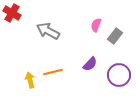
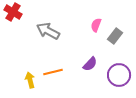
red cross: moved 1 px right, 1 px up
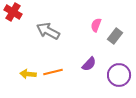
purple semicircle: moved 1 px left
yellow arrow: moved 2 px left, 6 px up; rotated 70 degrees counterclockwise
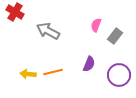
red cross: moved 2 px right
purple semicircle: rotated 21 degrees counterclockwise
